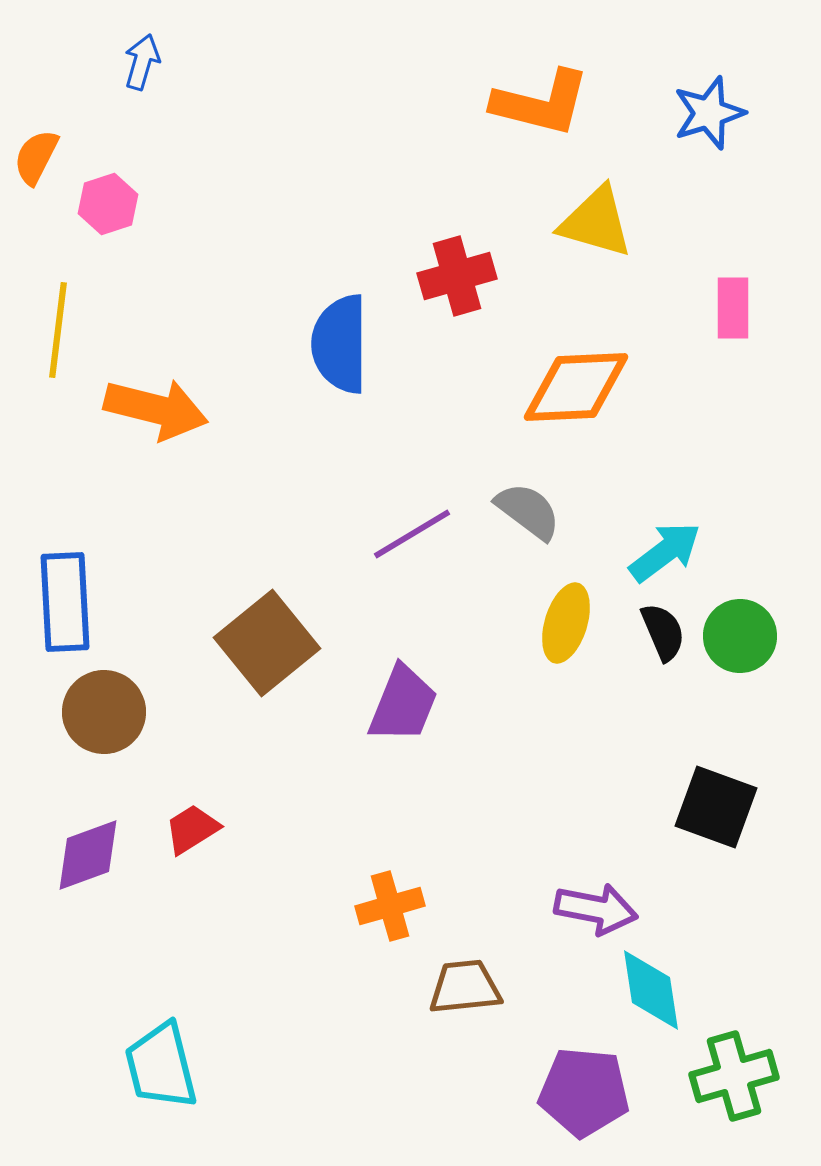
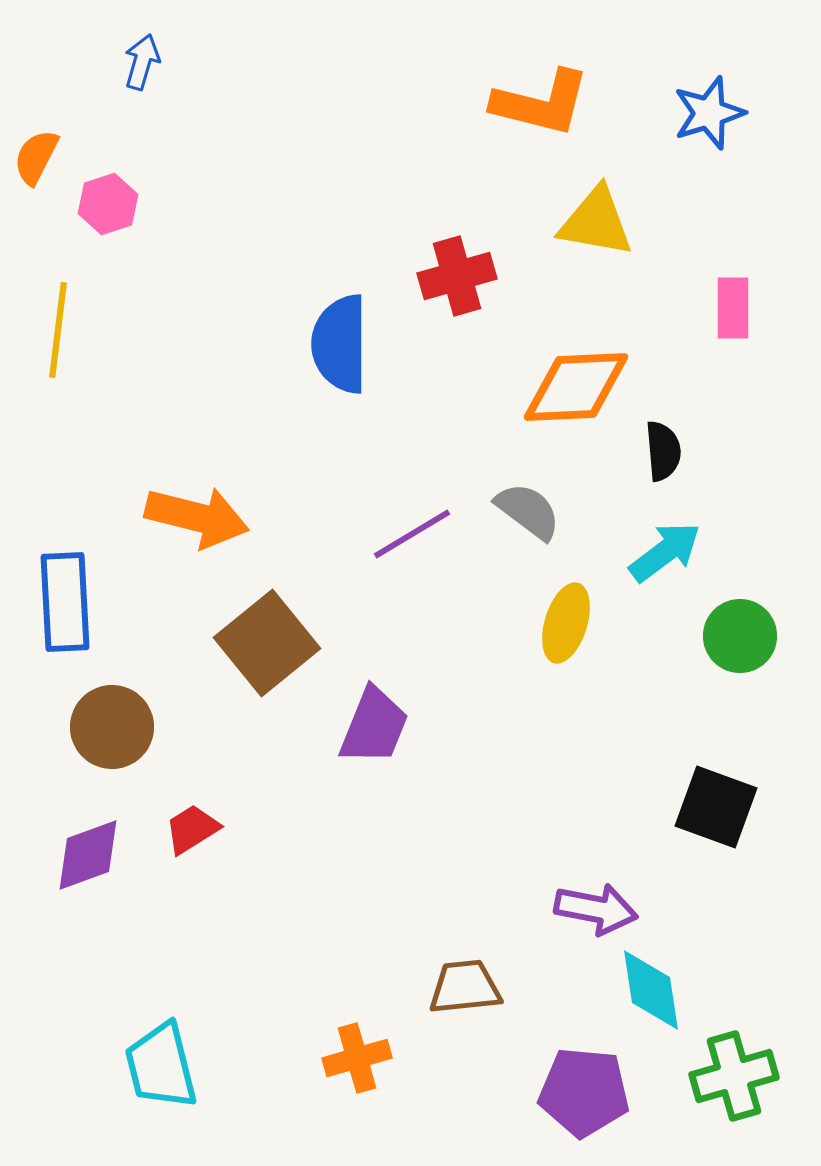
yellow triangle: rotated 6 degrees counterclockwise
orange arrow: moved 41 px right, 108 px down
black semicircle: moved 181 px up; rotated 18 degrees clockwise
purple trapezoid: moved 29 px left, 22 px down
brown circle: moved 8 px right, 15 px down
orange cross: moved 33 px left, 152 px down
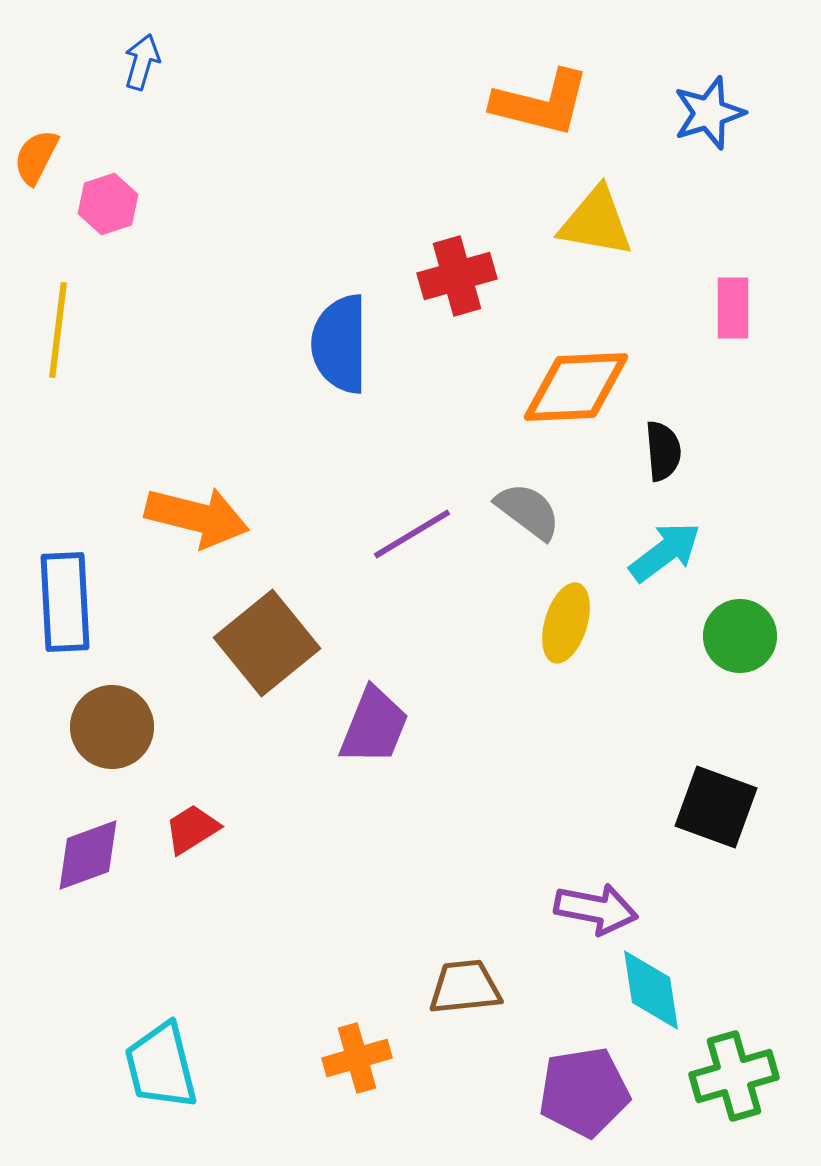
purple pentagon: rotated 14 degrees counterclockwise
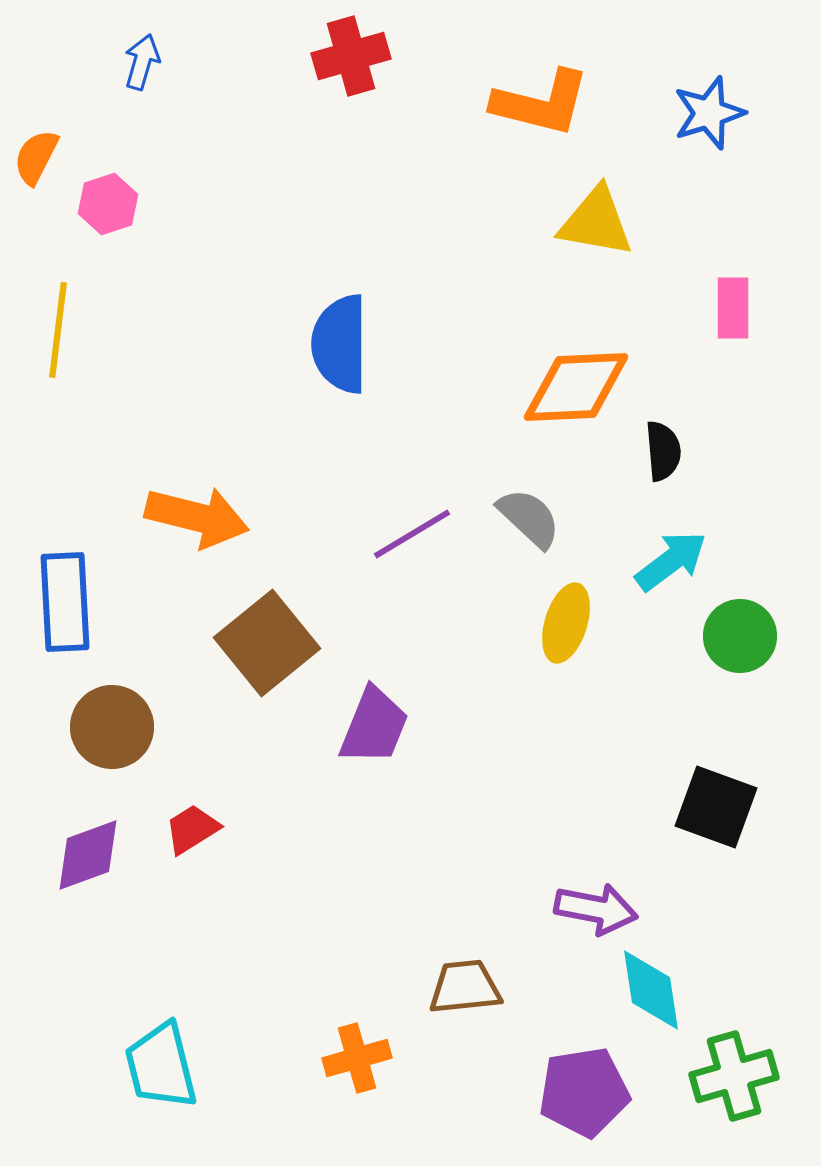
red cross: moved 106 px left, 220 px up
gray semicircle: moved 1 px right, 7 px down; rotated 6 degrees clockwise
cyan arrow: moved 6 px right, 9 px down
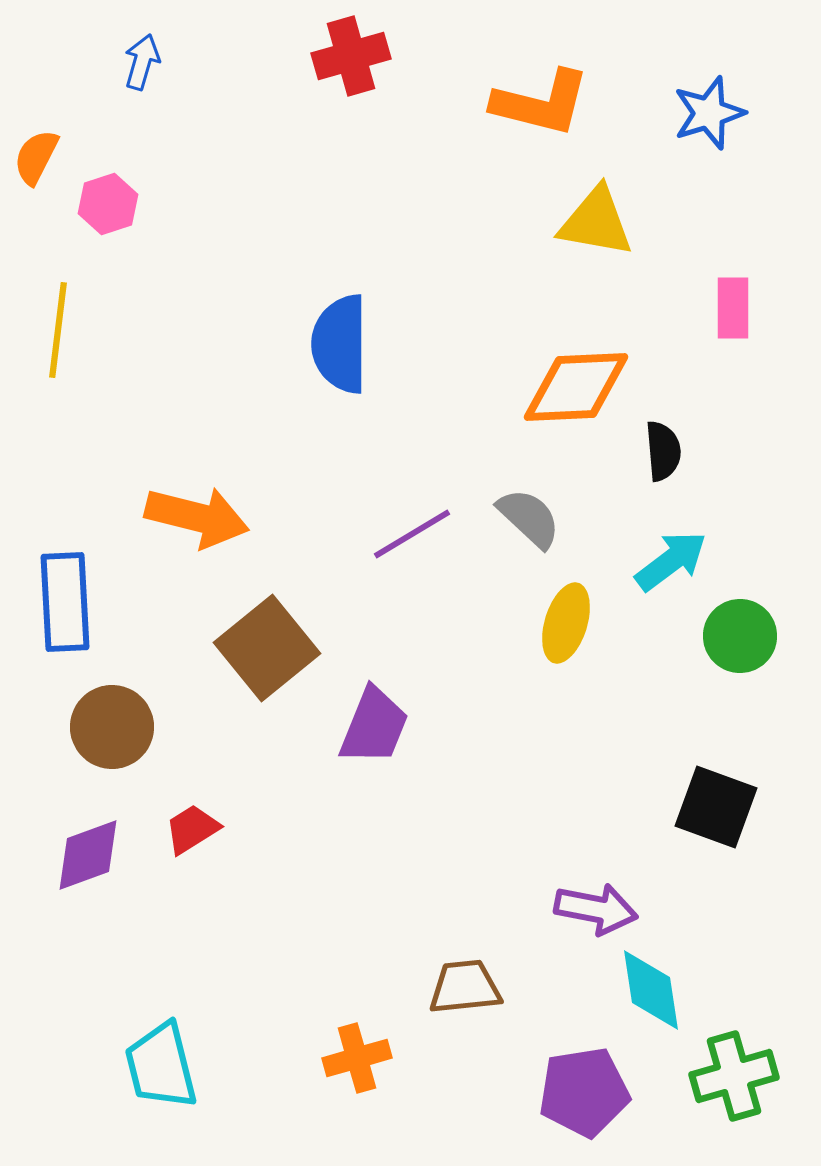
brown square: moved 5 px down
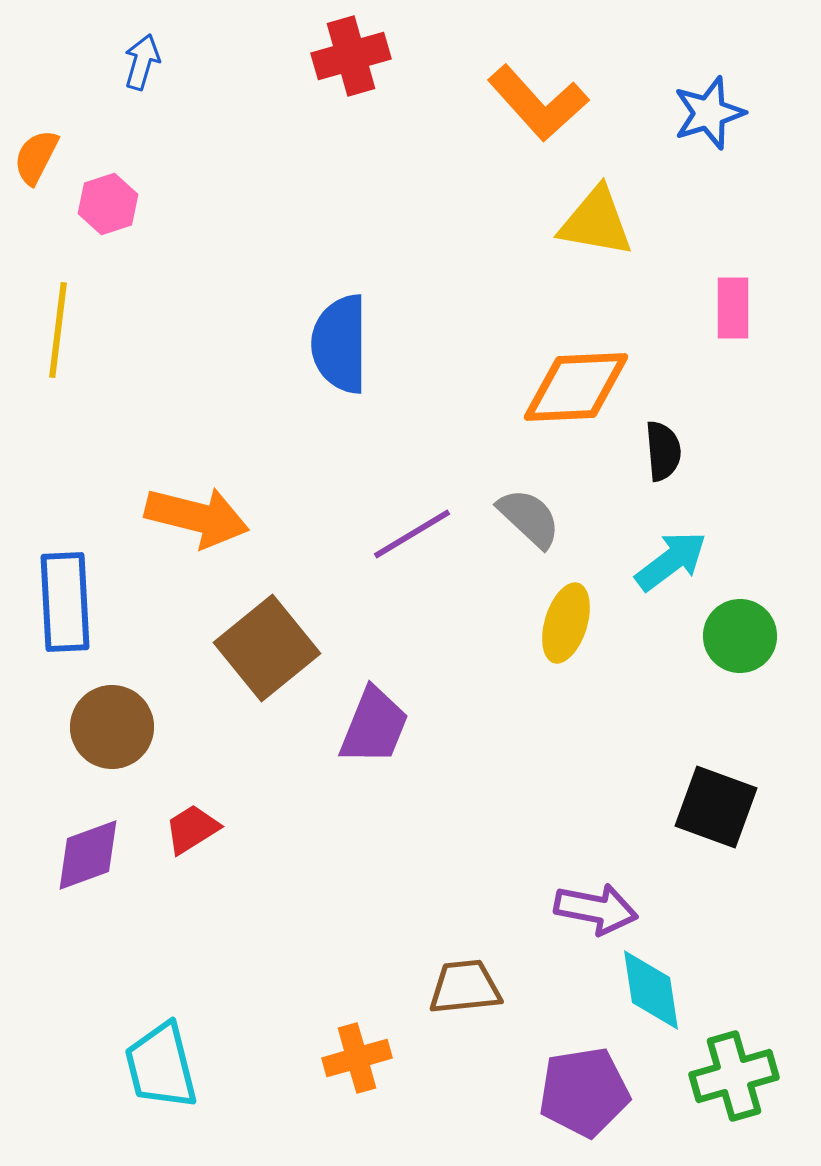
orange L-shape: moved 3 px left; rotated 34 degrees clockwise
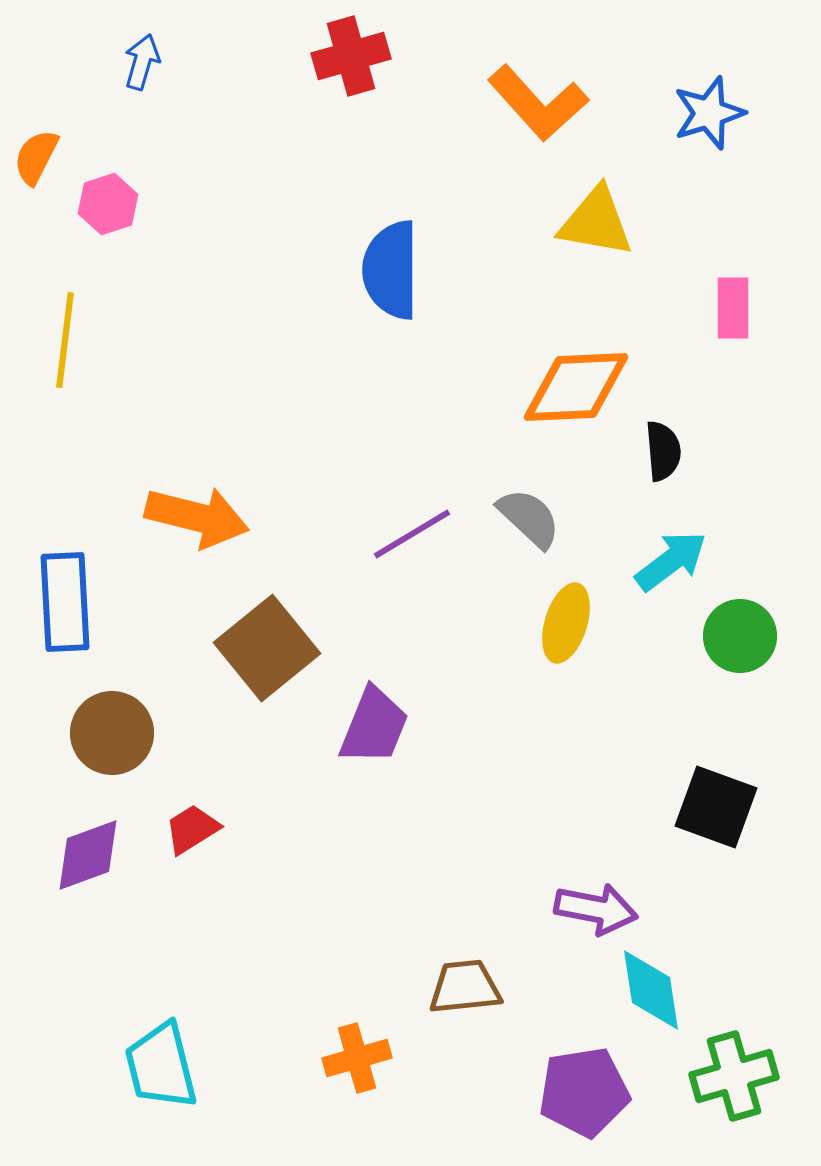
yellow line: moved 7 px right, 10 px down
blue semicircle: moved 51 px right, 74 px up
brown circle: moved 6 px down
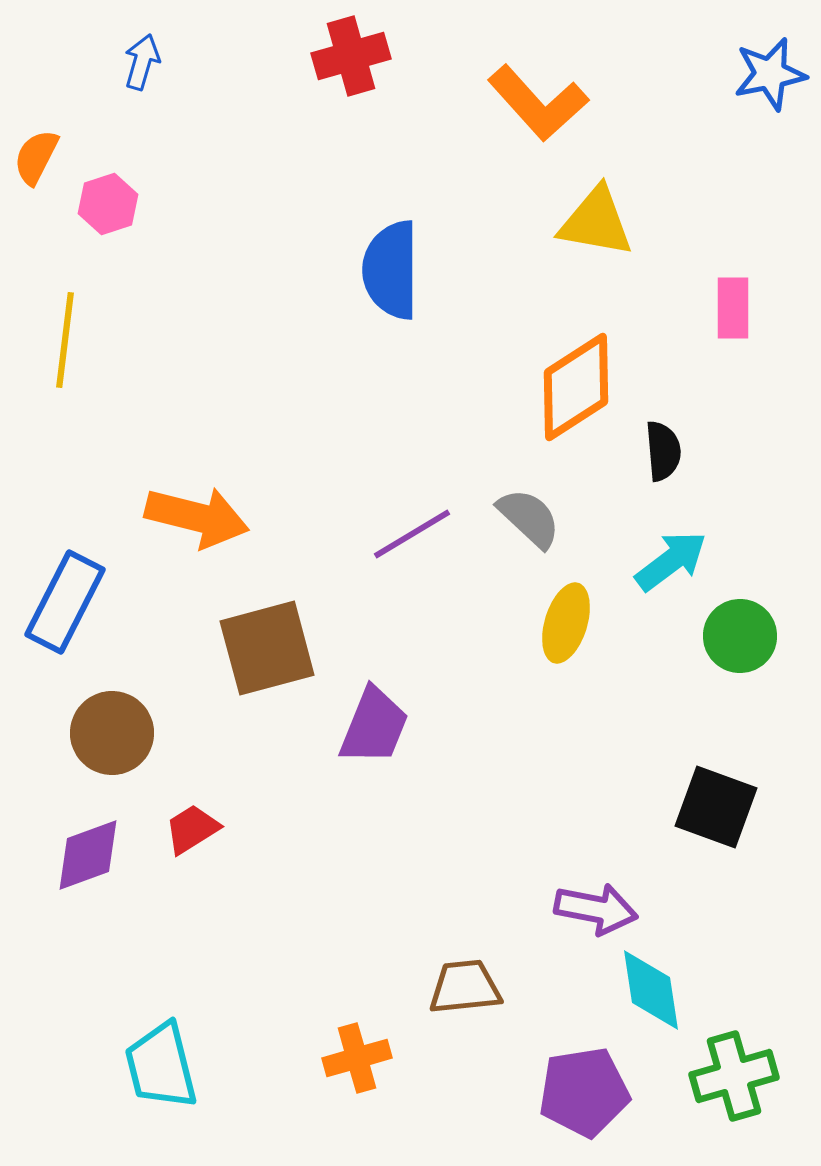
blue star: moved 61 px right, 39 px up; rotated 6 degrees clockwise
orange diamond: rotated 30 degrees counterclockwise
blue rectangle: rotated 30 degrees clockwise
brown square: rotated 24 degrees clockwise
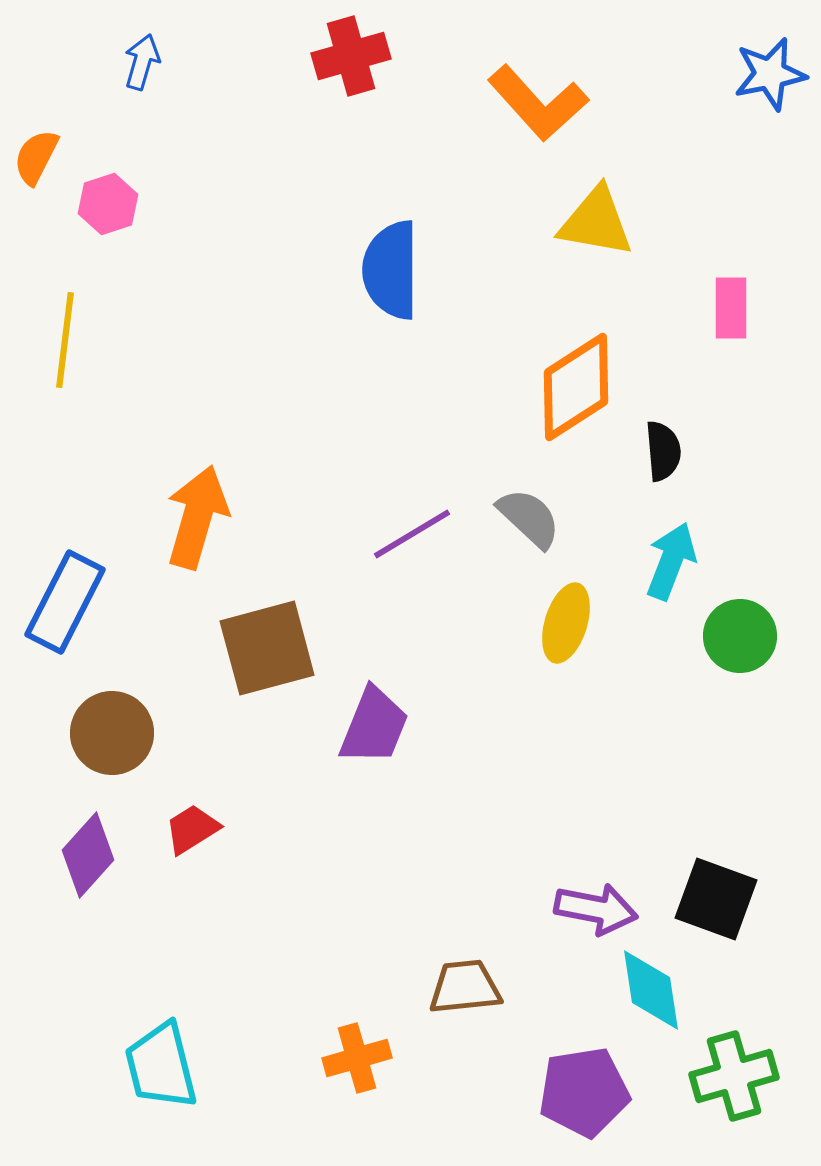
pink rectangle: moved 2 px left
orange arrow: rotated 88 degrees counterclockwise
cyan arrow: rotated 32 degrees counterclockwise
black square: moved 92 px down
purple diamond: rotated 28 degrees counterclockwise
